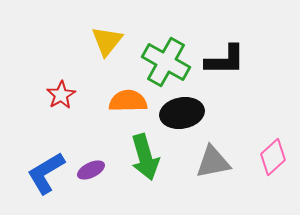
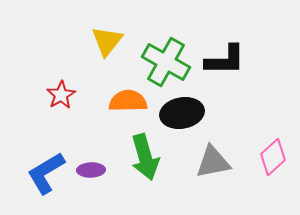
purple ellipse: rotated 24 degrees clockwise
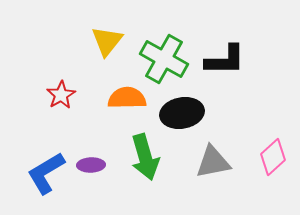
green cross: moved 2 px left, 3 px up
orange semicircle: moved 1 px left, 3 px up
purple ellipse: moved 5 px up
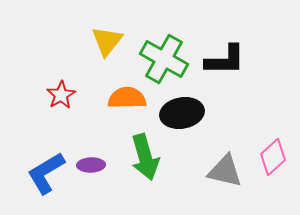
gray triangle: moved 12 px right, 9 px down; rotated 24 degrees clockwise
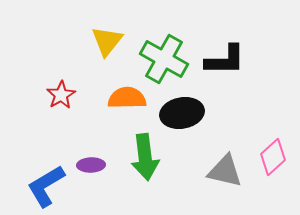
green arrow: rotated 9 degrees clockwise
blue L-shape: moved 13 px down
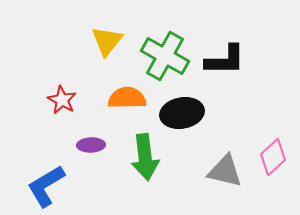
green cross: moved 1 px right, 3 px up
red star: moved 1 px right, 5 px down; rotated 12 degrees counterclockwise
purple ellipse: moved 20 px up
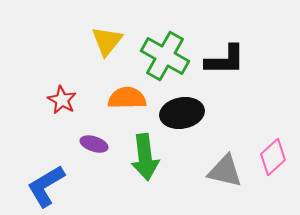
purple ellipse: moved 3 px right, 1 px up; rotated 20 degrees clockwise
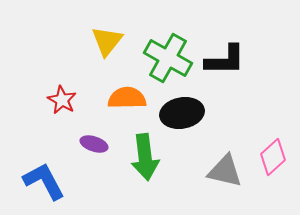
green cross: moved 3 px right, 2 px down
blue L-shape: moved 2 px left, 5 px up; rotated 93 degrees clockwise
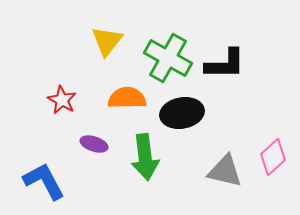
black L-shape: moved 4 px down
